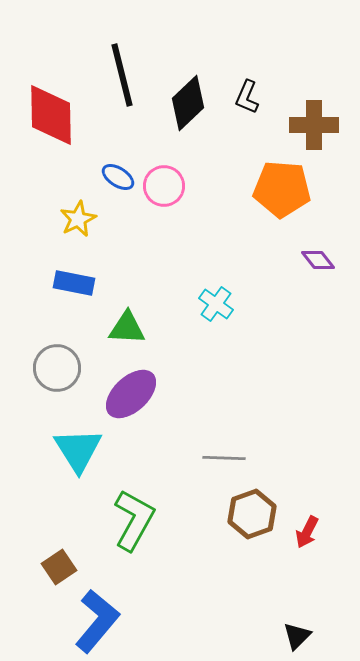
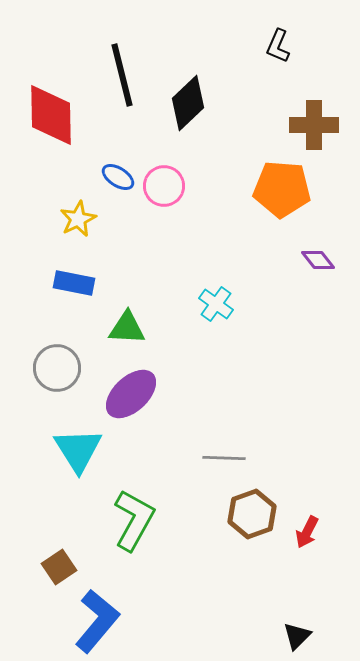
black L-shape: moved 31 px right, 51 px up
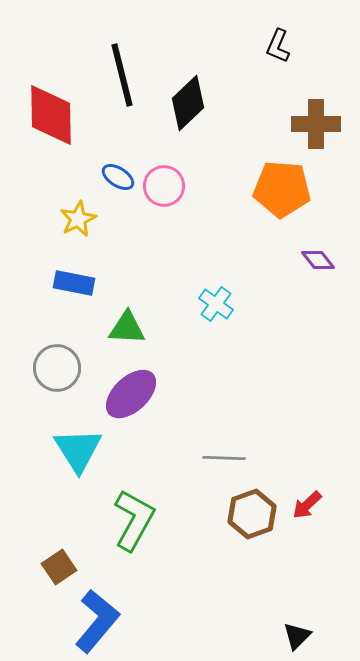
brown cross: moved 2 px right, 1 px up
red arrow: moved 27 px up; rotated 20 degrees clockwise
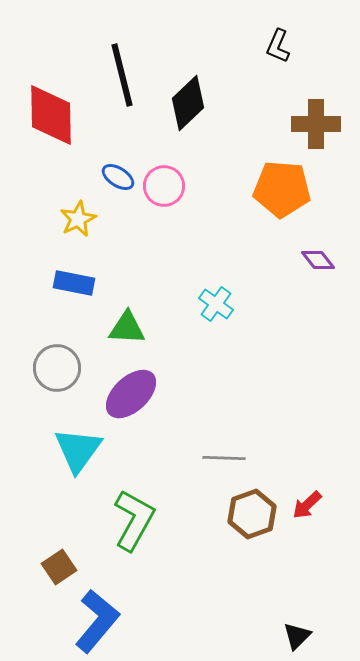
cyan triangle: rotated 8 degrees clockwise
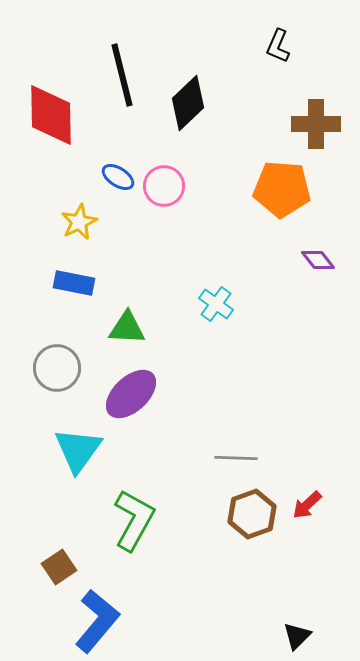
yellow star: moved 1 px right, 3 px down
gray line: moved 12 px right
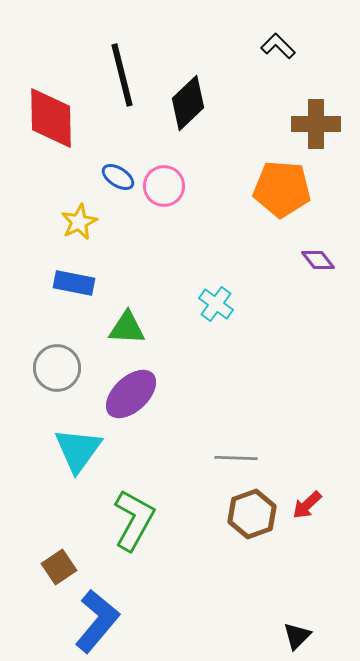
black L-shape: rotated 112 degrees clockwise
red diamond: moved 3 px down
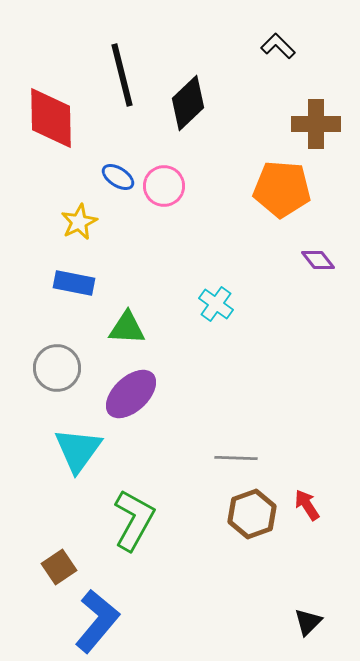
red arrow: rotated 100 degrees clockwise
black triangle: moved 11 px right, 14 px up
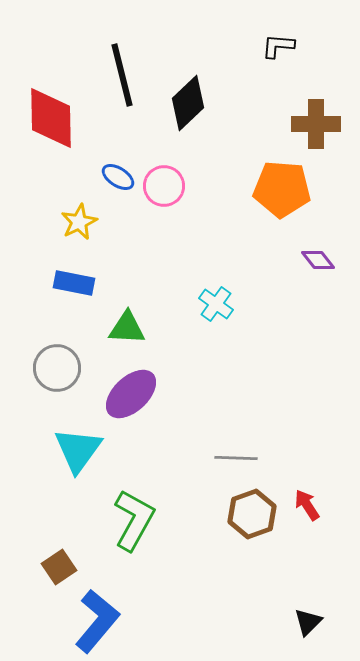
black L-shape: rotated 40 degrees counterclockwise
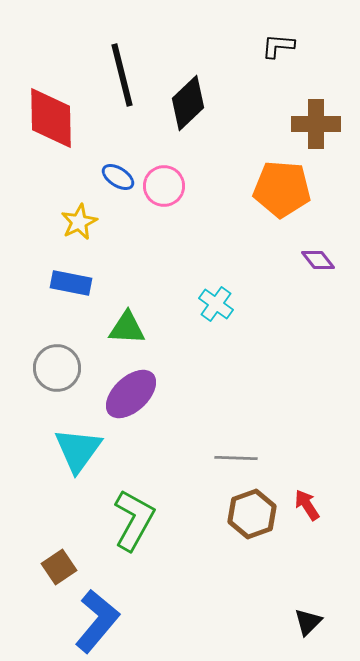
blue rectangle: moved 3 px left
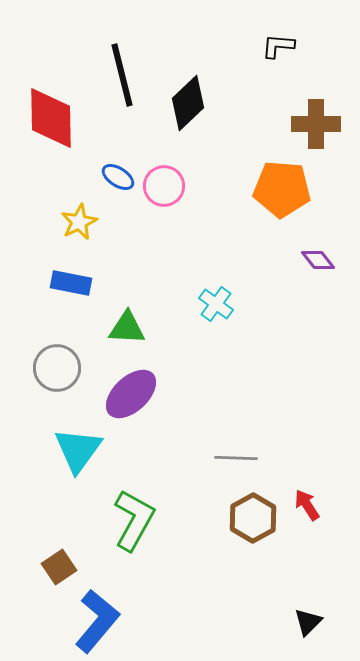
brown hexagon: moved 1 px right, 4 px down; rotated 9 degrees counterclockwise
